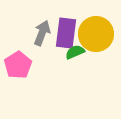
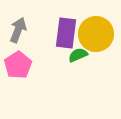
gray arrow: moved 24 px left, 3 px up
green semicircle: moved 3 px right, 3 px down
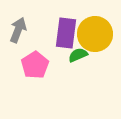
yellow circle: moved 1 px left
pink pentagon: moved 17 px right
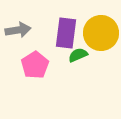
gray arrow: rotated 60 degrees clockwise
yellow circle: moved 6 px right, 1 px up
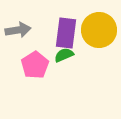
yellow circle: moved 2 px left, 3 px up
green semicircle: moved 14 px left
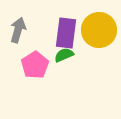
gray arrow: rotated 65 degrees counterclockwise
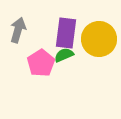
yellow circle: moved 9 px down
pink pentagon: moved 6 px right, 2 px up
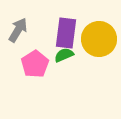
gray arrow: rotated 15 degrees clockwise
pink pentagon: moved 6 px left, 1 px down
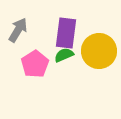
yellow circle: moved 12 px down
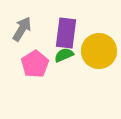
gray arrow: moved 4 px right, 1 px up
